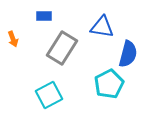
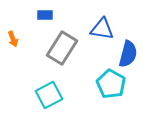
blue rectangle: moved 1 px right, 1 px up
blue triangle: moved 2 px down
cyan pentagon: moved 2 px right; rotated 16 degrees counterclockwise
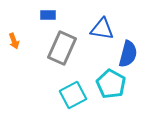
blue rectangle: moved 3 px right
orange arrow: moved 1 px right, 2 px down
gray rectangle: rotated 8 degrees counterclockwise
cyan square: moved 24 px right
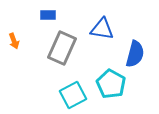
blue semicircle: moved 7 px right
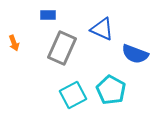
blue triangle: rotated 15 degrees clockwise
orange arrow: moved 2 px down
blue semicircle: rotated 96 degrees clockwise
cyan pentagon: moved 6 px down
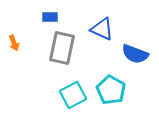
blue rectangle: moved 2 px right, 2 px down
gray rectangle: rotated 12 degrees counterclockwise
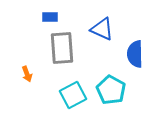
orange arrow: moved 13 px right, 31 px down
gray rectangle: rotated 16 degrees counterclockwise
blue semicircle: rotated 68 degrees clockwise
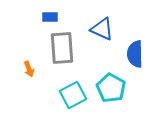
orange arrow: moved 2 px right, 5 px up
cyan pentagon: moved 2 px up
